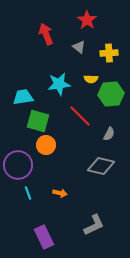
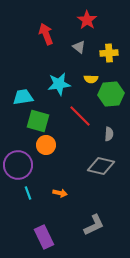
gray semicircle: rotated 24 degrees counterclockwise
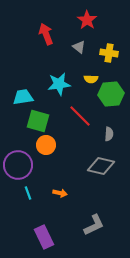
yellow cross: rotated 12 degrees clockwise
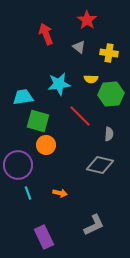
gray diamond: moved 1 px left, 1 px up
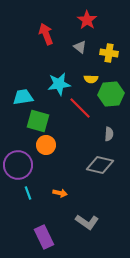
gray triangle: moved 1 px right
red line: moved 8 px up
gray L-shape: moved 7 px left, 3 px up; rotated 60 degrees clockwise
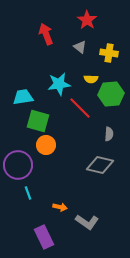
orange arrow: moved 14 px down
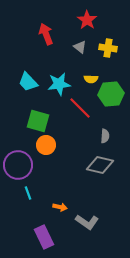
yellow cross: moved 1 px left, 5 px up
cyan trapezoid: moved 5 px right, 15 px up; rotated 125 degrees counterclockwise
gray semicircle: moved 4 px left, 2 px down
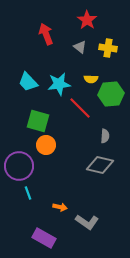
purple circle: moved 1 px right, 1 px down
purple rectangle: moved 1 px down; rotated 35 degrees counterclockwise
